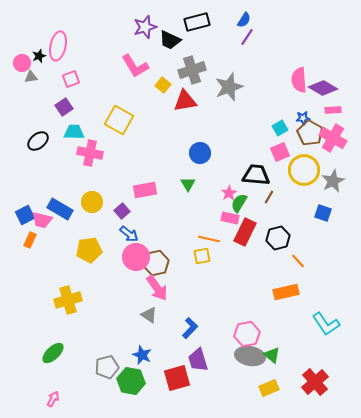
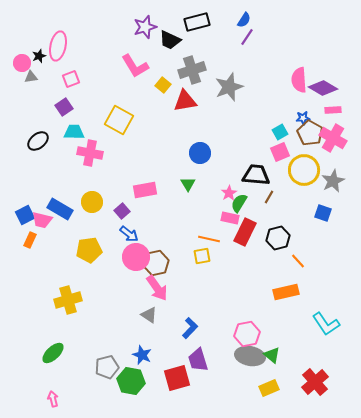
cyan square at (280, 128): moved 4 px down
pink arrow at (53, 399): rotated 42 degrees counterclockwise
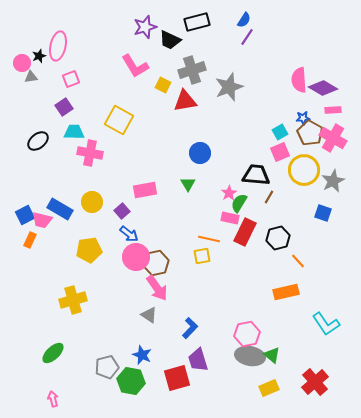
yellow square at (163, 85): rotated 14 degrees counterclockwise
yellow cross at (68, 300): moved 5 px right
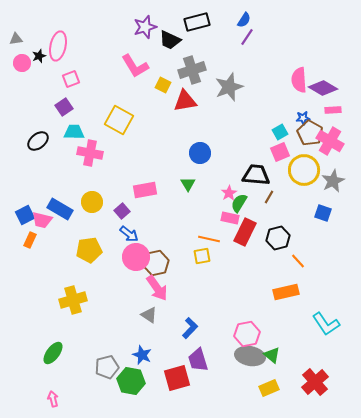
gray triangle at (31, 77): moved 15 px left, 38 px up
pink cross at (333, 138): moved 3 px left, 3 px down
green ellipse at (53, 353): rotated 10 degrees counterclockwise
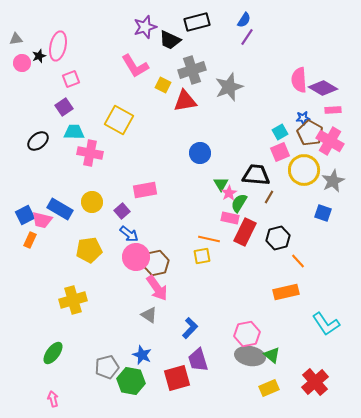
green triangle at (188, 184): moved 33 px right
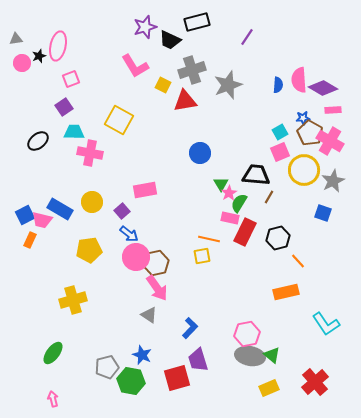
blue semicircle at (244, 20): moved 34 px right, 65 px down; rotated 28 degrees counterclockwise
gray star at (229, 87): moved 1 px left, 2 px up
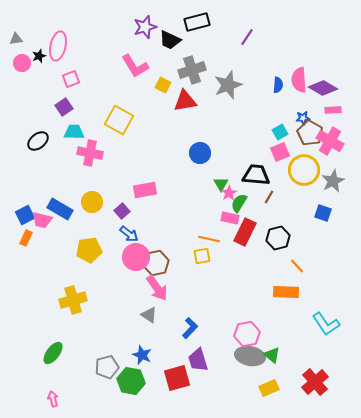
orange rectangle at (30, 240): moved 4 px left, 2 px up
orange line at (298, 261): moved 1 px left, 5 px down
orange rectangle at (286, 292): rotated 15 degrees clockwise
